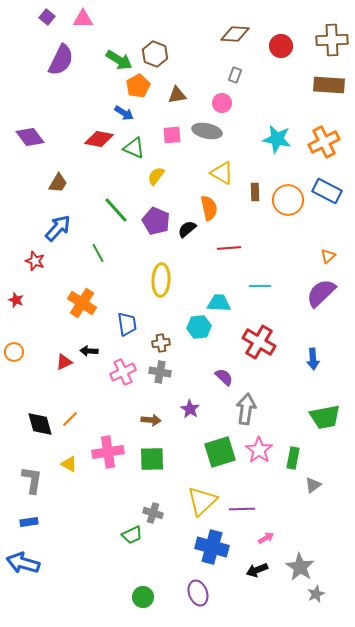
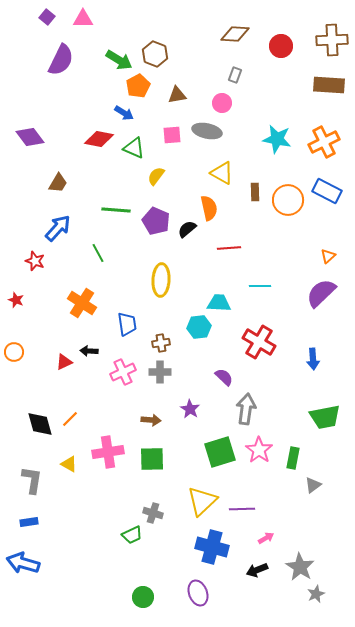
green line at (116, 210): rotated 44 degrees counterclockwise
gray cross at (160, 372): rotated 10 degrees counterclockwise
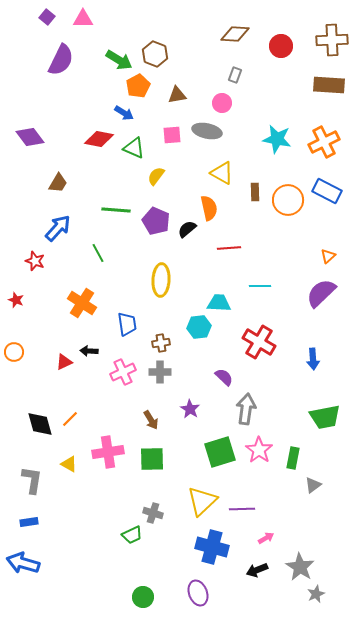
brown arrow at (151, 420): rotated 54 degrees clockwise
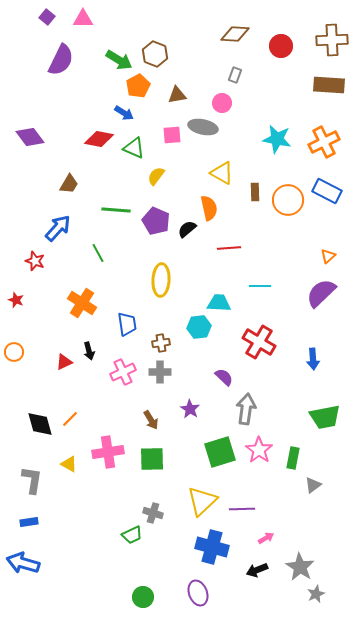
gray ellipse at (207, 131): moved 4 px left, 4 px up
brown trapezoid at (58, 183): moved 11 px right, 1 px down
black arrow at (89, 351): rotated 108 degrees counterclockwise
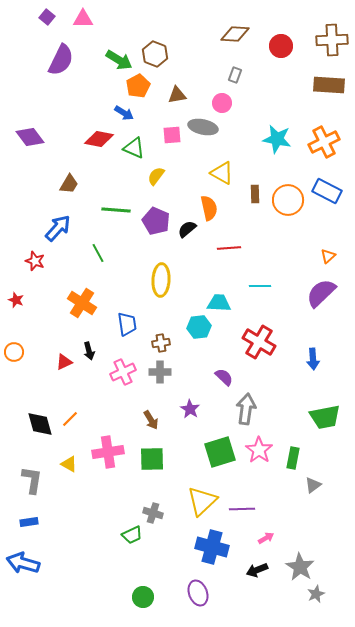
brown rectangle at (255, 192): moved 2 px down
